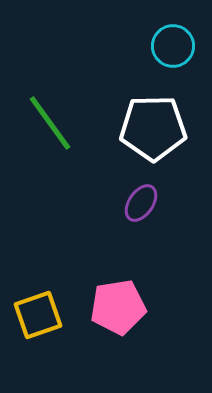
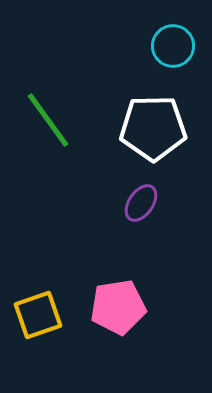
green line: moved 2 px left, 3 px up
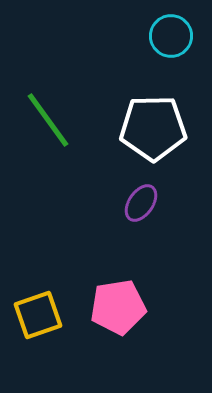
cyan circle: moved 2 px left, 10 px up
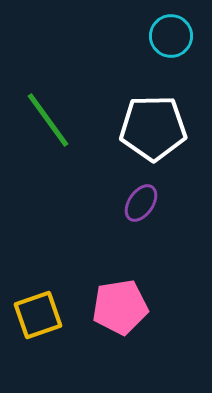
pink pentagon: moved 2 px right
